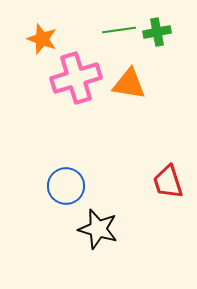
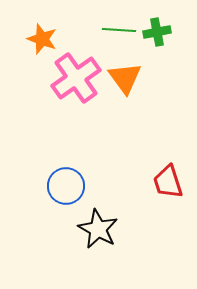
green line: rotated 12 degrees clockwise
pink cross: rotated 18 degrees counterclockwise
orange triangle: moved 4 px left, 6 px up; rotated 45 degrees clockwise
black star: rotated 12 degrees clockwise
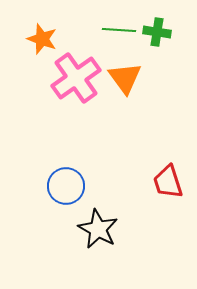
green cross: rotated 20 degrees clockwise
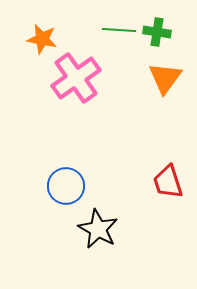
orange star: rotated 8 degrees counterclockwise
orange triangle: moved 40 px right; rotated 12 degrees clockwise
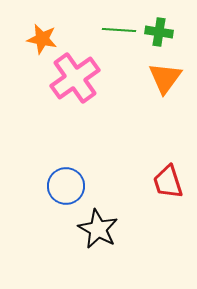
green cross: moved 2 px right
pink cross: moved 1 px left
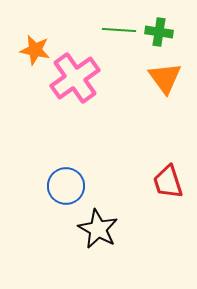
orange star: moved 7 px left, 11 px down
orange triangle: rotated 12 degrees counterclockwise
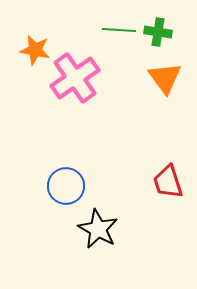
green cross: moved 1 px left
